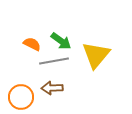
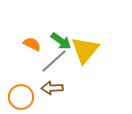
yellow triangle: moved 11 px left, 5 px up
gray line: rotated 32 degrees counterclockwise
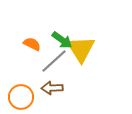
green arrow: moved 1 px right, 1 px up
yellow triangle: moved 4 px left, 1 px up; rotated 12 degrees counterclockwise
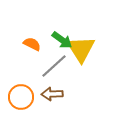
gray line: moved 5 px down
brown arrow: moved 6 px down
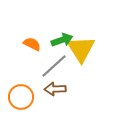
green arrow: rotated 55 degrees counterclockwise
brown arrow: moved 3 px right, 5 px up
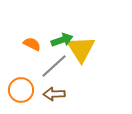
brown arrow: moved 1 px left, 5 px down
orange circle: moved 7 px up
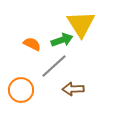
yellow triangle: moved 25 px up
brown arrow: moved 19 px right, 5 px up
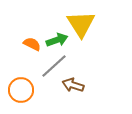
green arrow: moved 5 px left
brown arrow: moved 4 px up; rotated 20 degrees clockwise
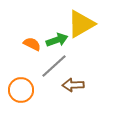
yellow triangle: rotated 32 degrees clockwise
brown arrow: rotated 20 degrees counterclockwise
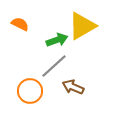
yellow triangle: moved 1 px right, 2 px down
orange semicircle: moved 12 px left, 20 px up
brown arrow: moved 2 px down; rotated 25 degrees clockwise
orange circle: moved 9 px right, 1 px down
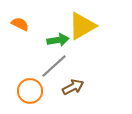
green arrow: moved 1 px right; rotated 10 degrees clockwise
brown arrow: rotated 130 degrees clockwise
